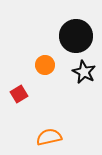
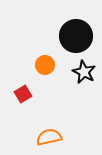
red square: moved 4 px right
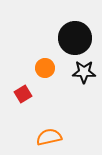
black circle: moved 1 px left, 2 px down
orange circle: moved 3 px down
black star: rotated 25 degrees counterclockwise
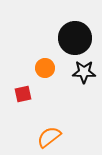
red square: rotated 18 degrees clockwise
orange semicircle: rotated 25 degrees counterclockwise
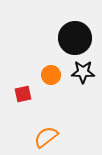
orange circle: moved 6 px right, 7 px down
black star: moved 1 px left
orange semicircle: moved 3 px left
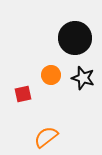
black star: moved 6 px down; rotated 15 degrees clockwise
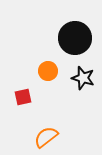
orange circle: moved 3 px left, 4 px up
red square: moved 3 px down
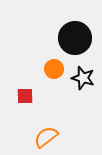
orange circle: moved 6 px right, 2 px up
red square: moved 2 px right, 1 px up; rotated 12 degrees clockwise
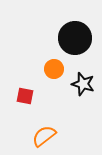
black star: moved 6 px down
red square: rotated 12 degrees clockwise
orange semicircle: moved 2 px left, 1 px up
